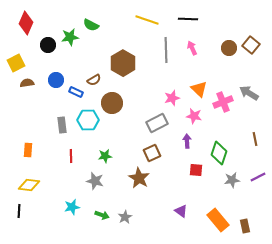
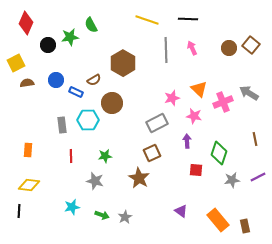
green semicircle at (91, 25): rotated 35 degrees clockwise
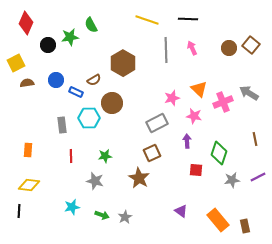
cyan hexagon at (88, 120): moved 1 px right, 2 px up
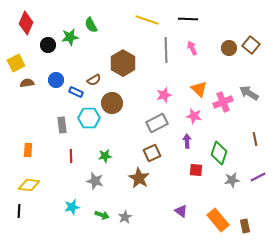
pink star at (172, 98): moved 8 px left, 3 px up
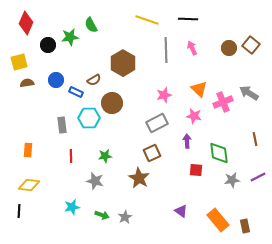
yellow square at (16, 63): moved 3 px right, 1 px up; rotated 12 degrees clockwise
green diamond at (219, 153): rotated 25 degrees counterclockwise
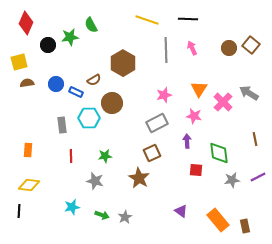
blue circle at (56, 80): moved 4 px down
orange triangle at (199, 89): rotated 18 degrees clockwise
pink cross at (223, 102): rotated 24 degrees counterclockwise
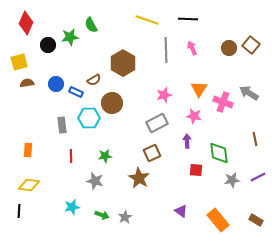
pink cross at (223, 102): rotated 24 degrees counterclockwise
brown rectangle at (245, 226): moved 11 px right, 6 px up; rotated 48 degrees counterclockwise
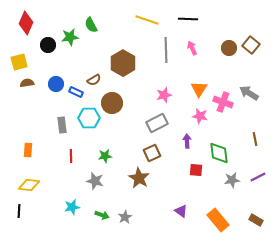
pink star at (194, 116): moved 6 px right
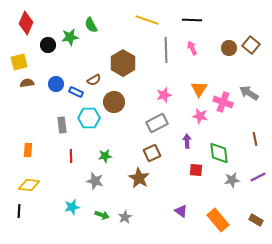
black line at (188, 19): moved 4 px right, 1 px down
brown circle at (112, 103): moved 2 px right, 1 px up
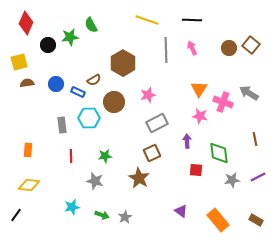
blue rectangle at (76, 92): moved 2 px right
pink star at (164, 95): moved 16 px left
black line at (19, 211): moved 3 px left, 4 px down; rotated 32 degrees clockwise
